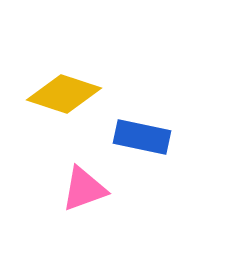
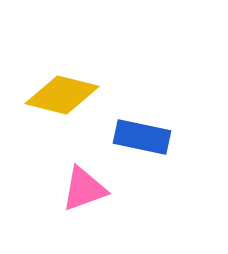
yellow diamond: moved 2 px left, 1 px down; rotated 4 degrees counterclockwise
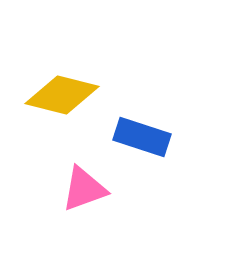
blue rectangle: rotated 6 degrees clockwise
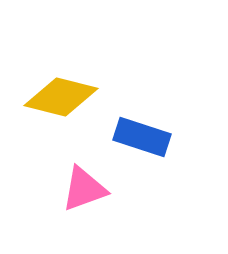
yellow diamond: moved 1 px left, 2 px down
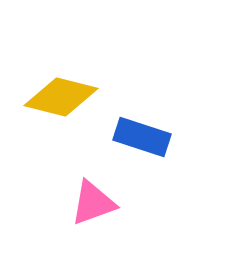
pink triangle: moved 9 px right, 14 px down
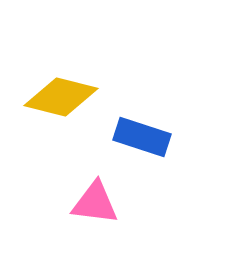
pink triangle: moved 2 px right; rotated 27 degrees clockwise
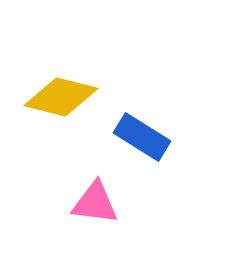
blue rectangle: rotated 14 degrees clockwise
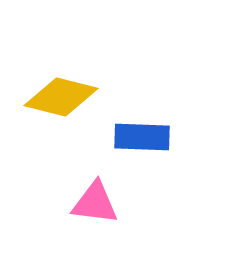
blue rectangle: rotated 30 degrees counterclockwise
